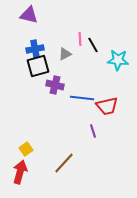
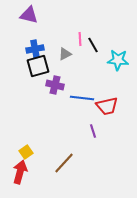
yellow square: moved 3 px down
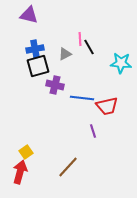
black line: moved 4 px left, 2 px down
cyan star: moved 3 px right, 3 px down
brown line: moved 4 px right, 4 px down
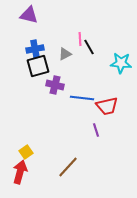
purple line: moved 3 px right, 1 px up
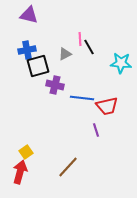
blue cross: moved 8 px left, 1 px down
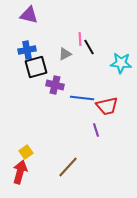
black square: moved 2 px left, 1 px down
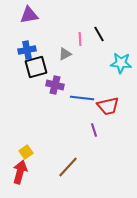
purple triangle: rotated 24 degrees counterclockwise
black line: moved 10 px right, 13 px up
red trapezoid: moved 1 px right
purple line: moved 2 px left
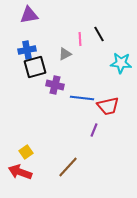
black square: moved 1 px left
purple line: rotated 40 degrees clockwise
red arrow: rotated 85 degrees counterclockwise
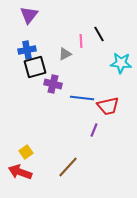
purple triangle: rotated 42 degrees counterclockwise
pink line: moved 1 px right, 2 px down
purple cross: moved 2 px left, 1 px up
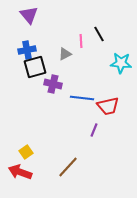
purple triangle: rotated 18 degrees counterclockwise
